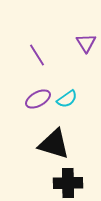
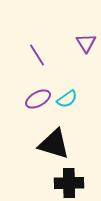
black cross: moved 1 px right
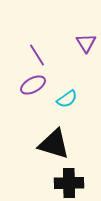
purple ellipse: moved 5 px left, 14 px up
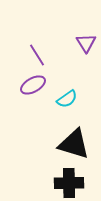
black triangle: moved 20 px right
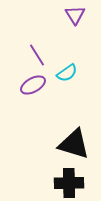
purple triangle: moved 11 px left, 28 px up
cyan semicircle: moved 26 px up
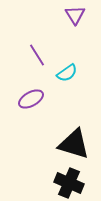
purple ellipse: moved 2 px left, 14 px down
black cross: rotated 24 degrees clockwise
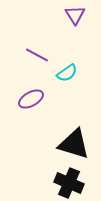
purple line: rotated 30 degrees counterclockwise
